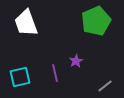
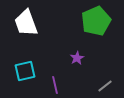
purple star: moved 1 px right, 3 px up
purple line: moved 12 px down
cyan square: moved 5 px right, 6 px up
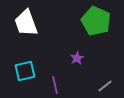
green pentagon: rotated 24 degrees counterclockwise
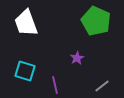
cyan square: rotated 30 degrees clockwise
gray line: moved 3 px left
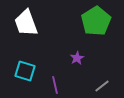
green pentagon: rotated 16 degrees clockwise
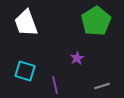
gray line: rotated 21 degrees clockwise
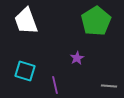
white trapezoid: moved 2 px up
gray line: moved 7 px right; rotated 21 degrees clockwise
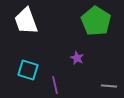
green pentagon: rotated 8 degrees counterclockwise
purple star: rotated 16 degrees counterclockwise
cyan square: moved 3 px right, 1 px up
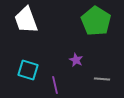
white trapezoid: moved 1 px up
purple star: moved 1 px left, 2 px down
gray line: moved 7 px left, 7 px up
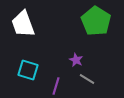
white trapezoid: moved 3 px left, 4 px down
gray line: moved 15 px left; rotated 28 degrees clockwise
purple line: moved 1 px right, 1 px down; rotated 30 degrees clockwise
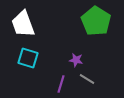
purple star: rotated 16 degrees counterclockwise
cyan square: moved 12 px up
purple line: moved 5 px right, 2 px up
